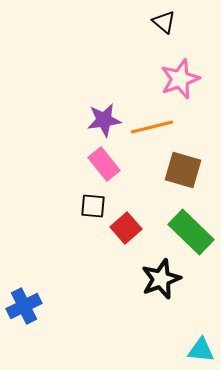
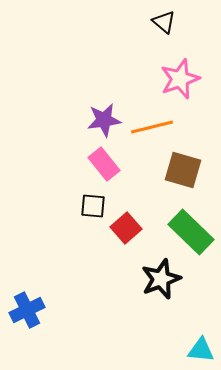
blue cross: moved 3 px right, 4 px down
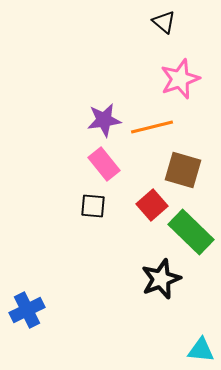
red square: moved 26 px right, 23 px up
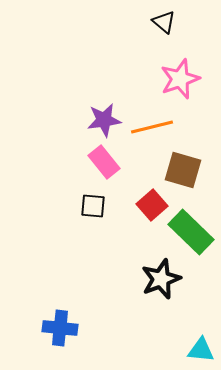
pink rectangle: moved 2 px up
blue cross: moved 33 px right, 18 px down; rotated 32 degrees clockwise
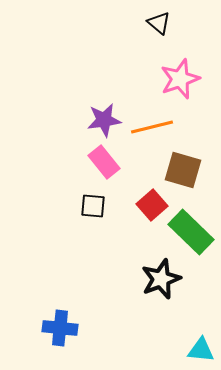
black triangle: moved 5 px left, 1 px down
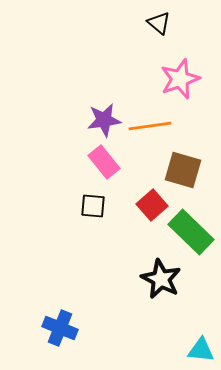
orange line: moved 2 px left, 1 px up; rotated 6 degrees clockwise
black star: rotated 24 degrees counterclockwise
blue cross: rotated 16 degrees clockwise
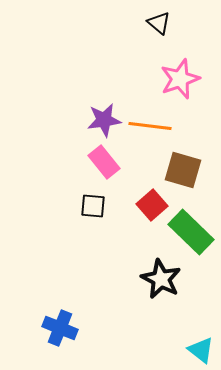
orange line: rotated 15 degrees clockwise
cyan triangle: rotated 32 degrees clockwise
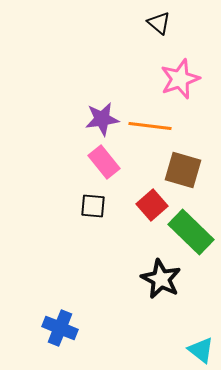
purple star: moved 2 px left, 1 px up
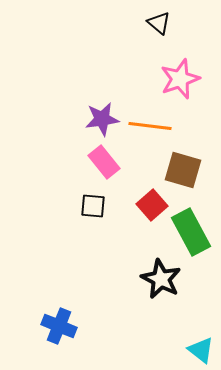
green rectangle: rotated 18 degrees clockwise
blue cross: moved 1 px left, 2 px up
